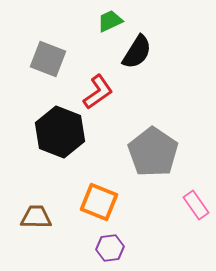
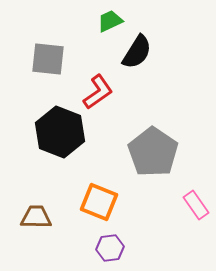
gray square: rotated 15 degrees counterclockwise
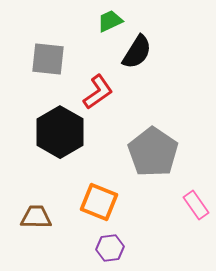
black hexagon: rotated 9 degrees clockwise
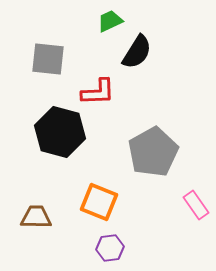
red L-shape: rotated 33 degrees clockwise
black hexagon: rotated 15 degrees counterclockwise
gray pentagon: rotated 9 degrees clockwise
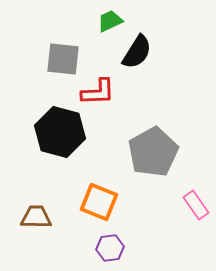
gray square: moved 15 px right
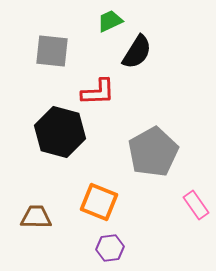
gray square: moved 11 px left, 8 px up
